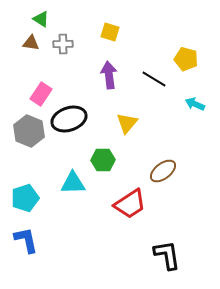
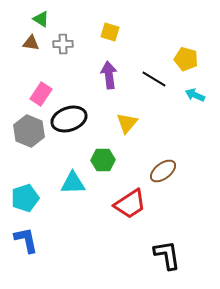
cyan arrow: moved 9 px up
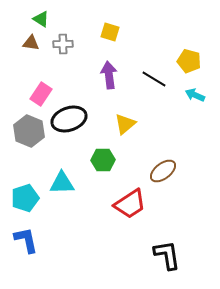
yellow pentagon: moved 3 px right, 2 px down
yellow triangle: moved 2 px left, 1 px down; rotated 10 degrees clockwise
cyan triangle: moved 11 px left
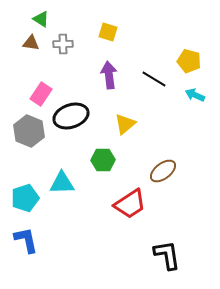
yellow square: moved 2 px left
black ellipse: moved 2 px right, 3 px up
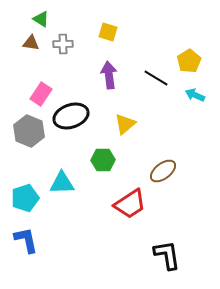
yellow pentagon: rotated 25 degrees clockwise
black line: moved 2 px right, 1 px up
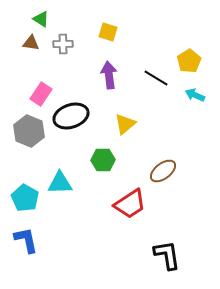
cyan triangle: moved 2 px left
cyan pentagon: rotated 24 degrees counterclockwise
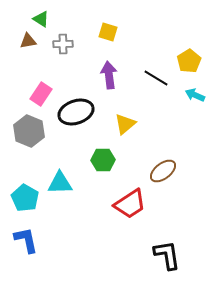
brown triangle: moved 3 px left, 2 px up; rotated 18 degrees counterclockwise
black ellipse: moved 5 px right, 4 px up
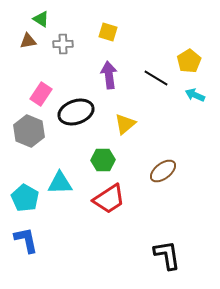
red trapezoid: moved 21 px left, 5 px up
